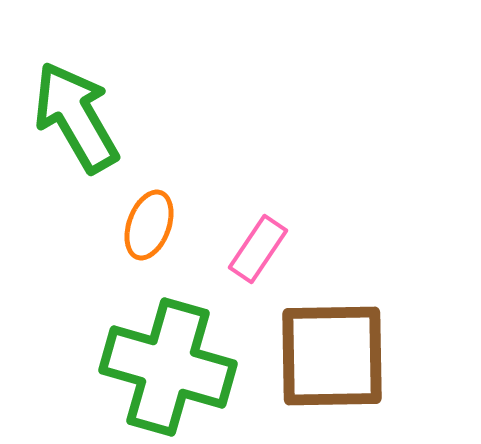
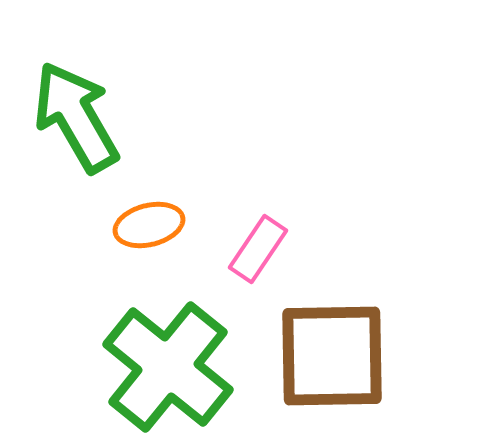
orange ellipse: rotated 56 degrees clockwise
green cross: rotated 23 degrees clockwise
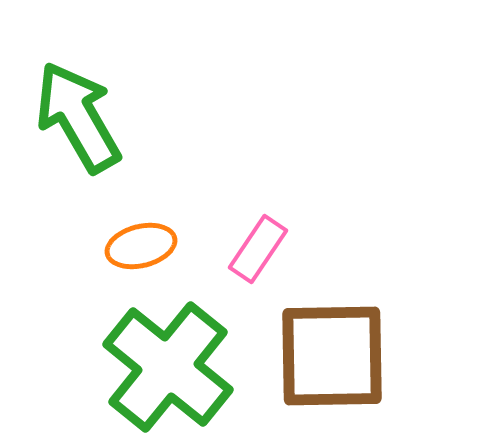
green arrow: moved 2 px right
orange ellipse: moved 8 px left, 21 px down
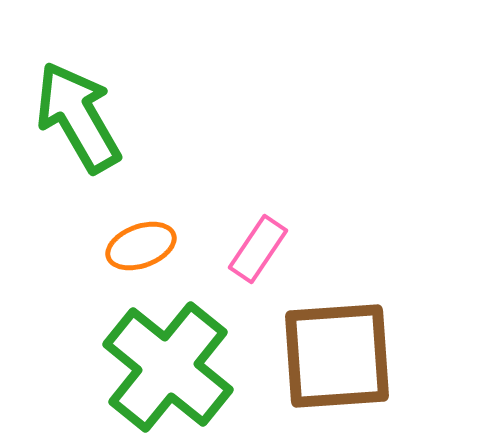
orange ellipse: rotated 6 degrees counterclockwise
brown square: moved 5 px right; rotated 3 degrees counterclockwise
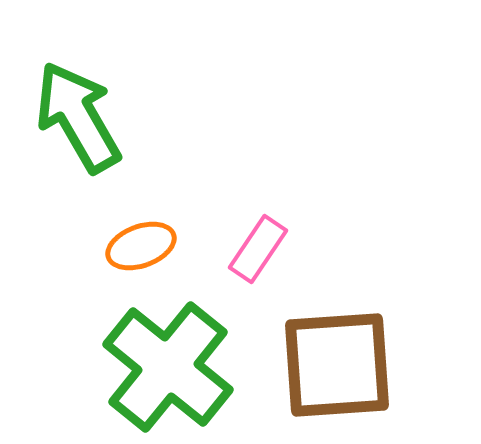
brown square: moved 9 px down
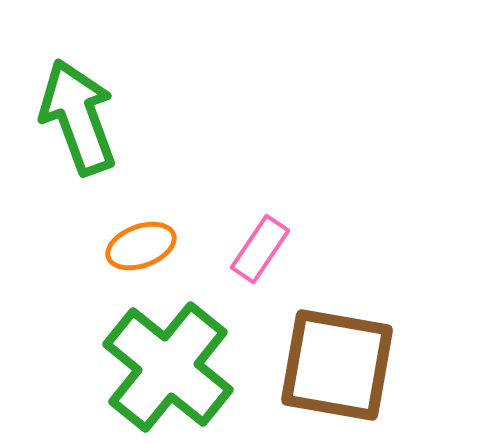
green arrow: rotated 10 degrees clockwise
pink rectangle: moved 2 px right
brown square: rotated 14 degrees clockwise
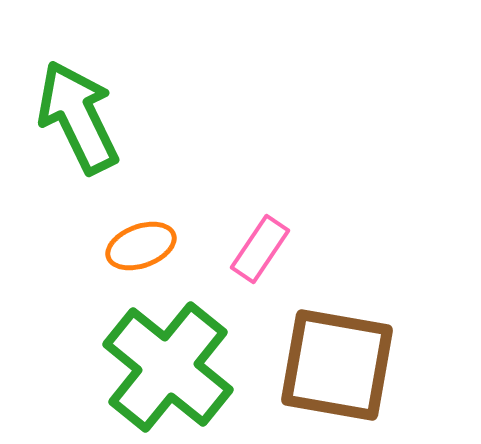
green arrow: rotated 6 degrees counterclockwise
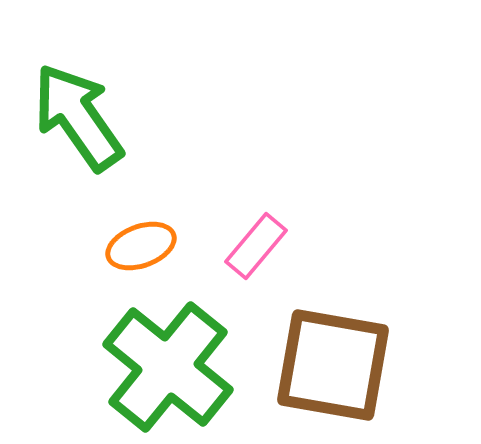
green arrow: rotated 9 degrees counterclockwise
pink rectangle: moved 4 px left, 3 px up; rotated 6 degrees clockwise
brown square: moved 4 px left
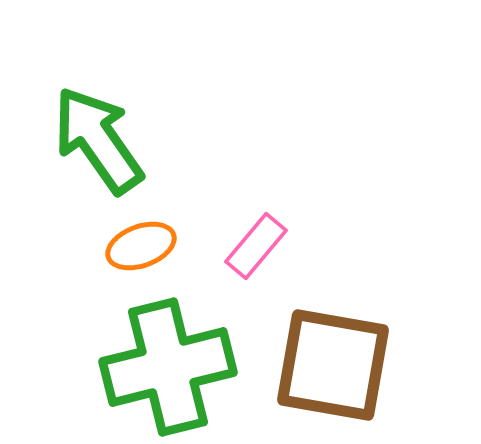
green arrow: moved 20 px right, 23 px down
green cross: rotated 37 degrees clockwise
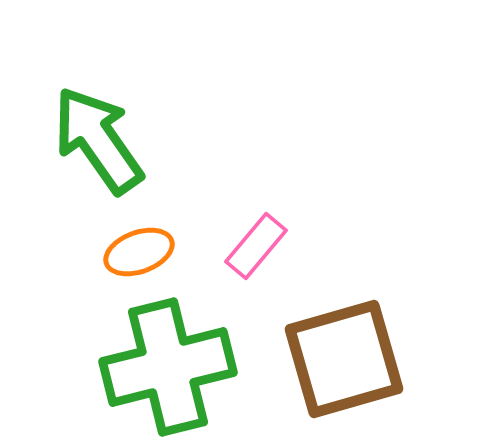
orange ellipse: moved 2 px left, 6 px down
brown square: moved 11 px right, 6 px up; rotated 26 degrees counterclockwise
